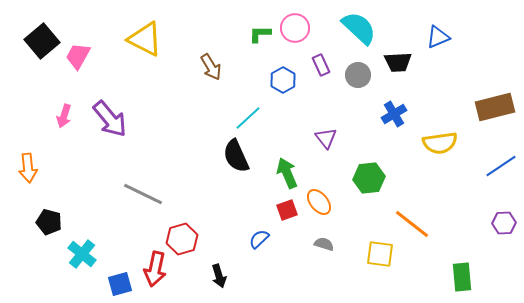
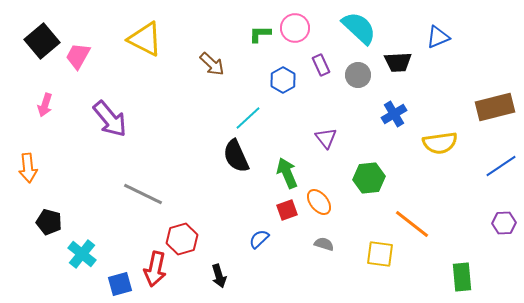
brown arrow: moved 1 px right, 3 px up; rotated 16 degrees counterclockwise
pink arrow: moved 19 px left, 11 px up
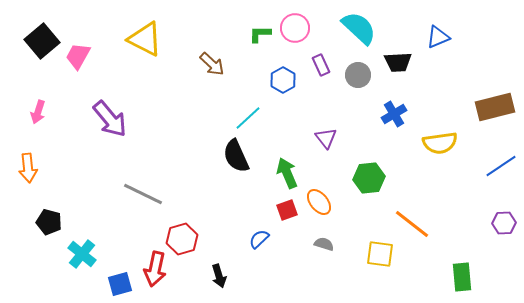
pink arrow: moved 7 px left, 7 px down
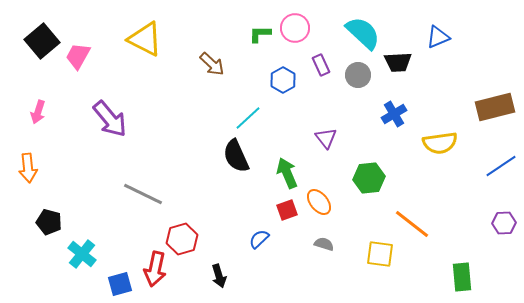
cyan semicircle: moved 4 px right, 5 px down
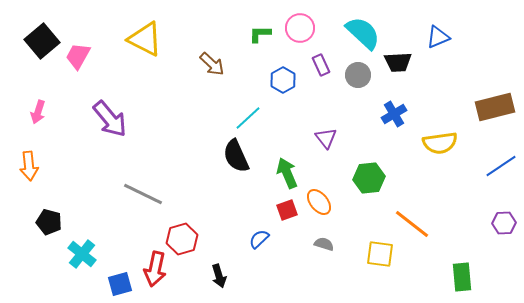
pink circle: moved 5 px right
orange arrow: moved 1 px right, 2 px up
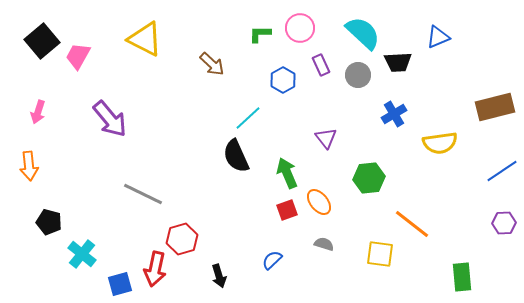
blue line: moved 1 px right, 5 px down
blue semicircle: moved 13 px right, 21 px down
